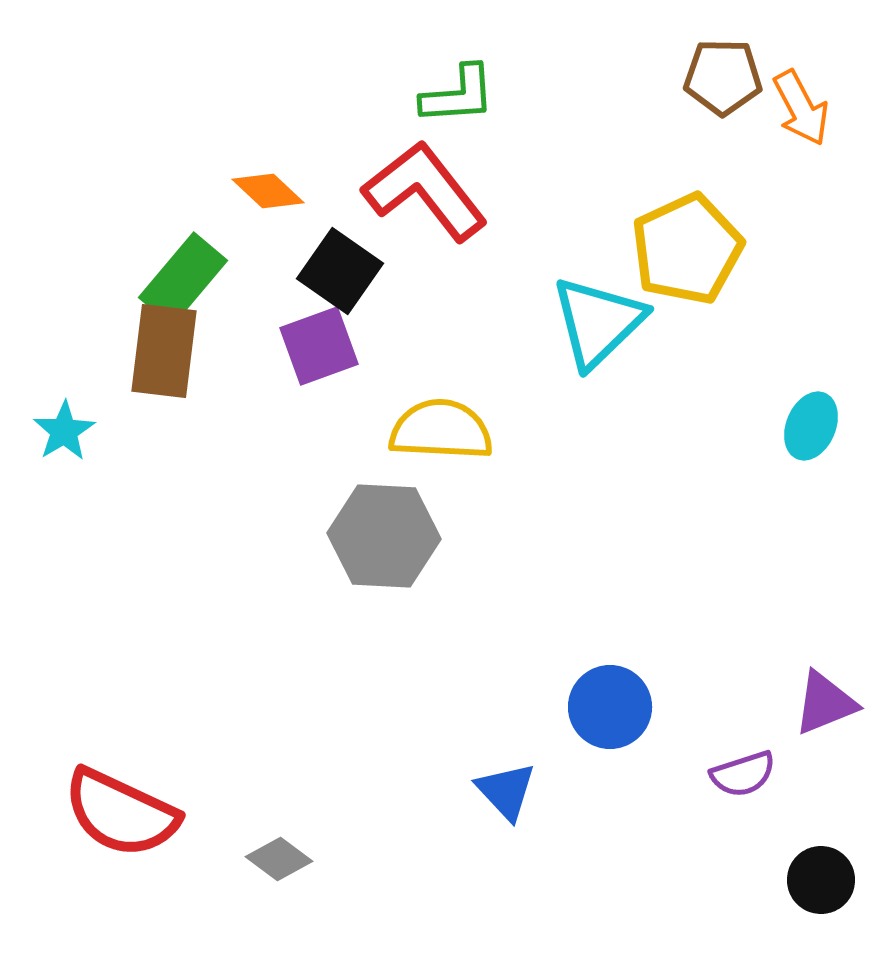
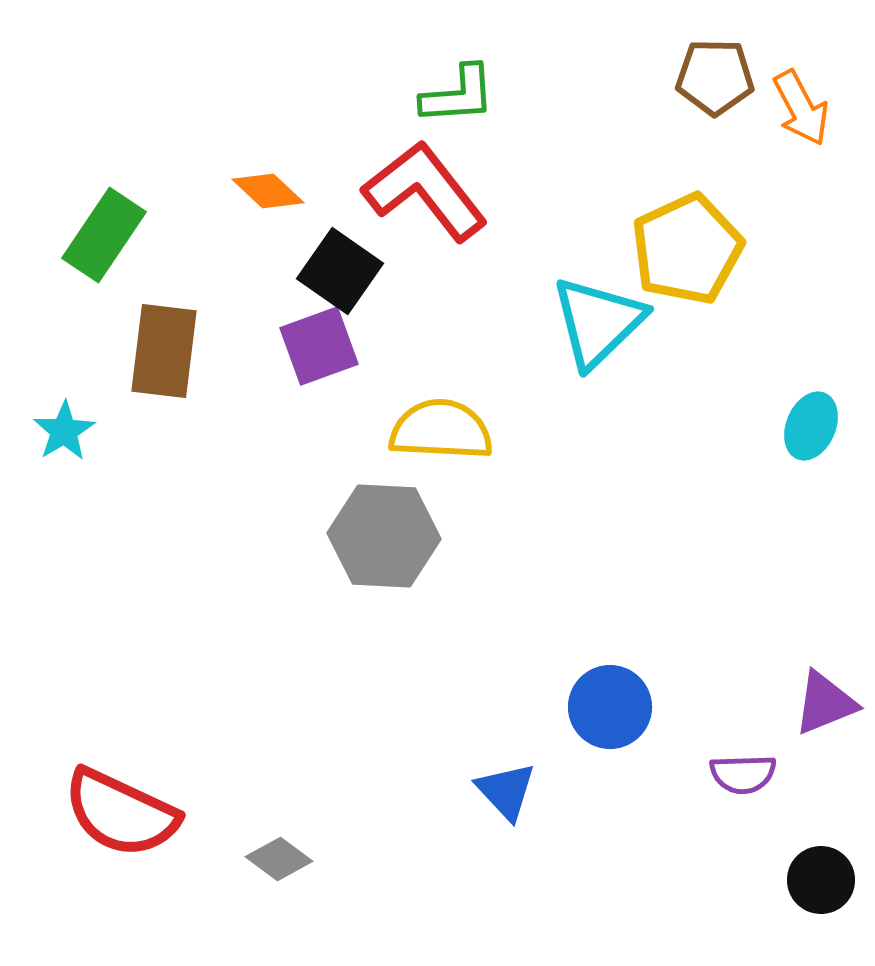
brown pentagon: moved 8 px left
green rectangle: moved 79 px left, 44 px up; rotated 6 degrees counterclockwise
purple semicircle: rotated 16 degrees clockwise
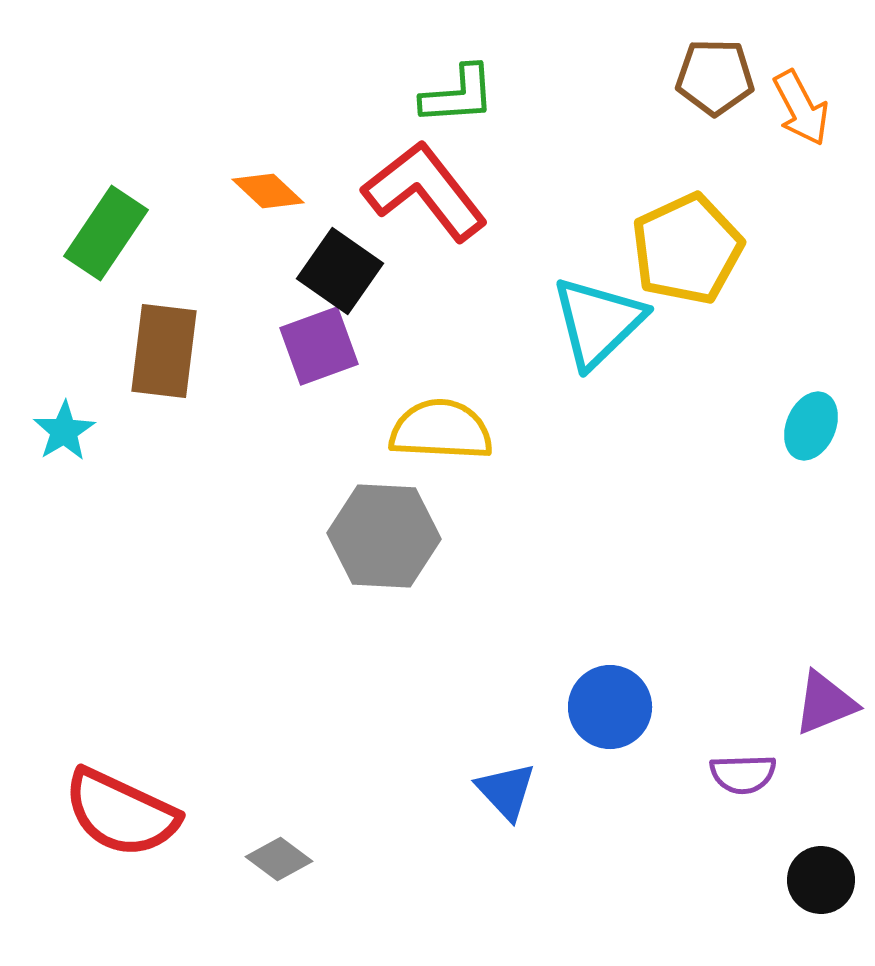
green rectangle: moved 2 px right, 2 px up
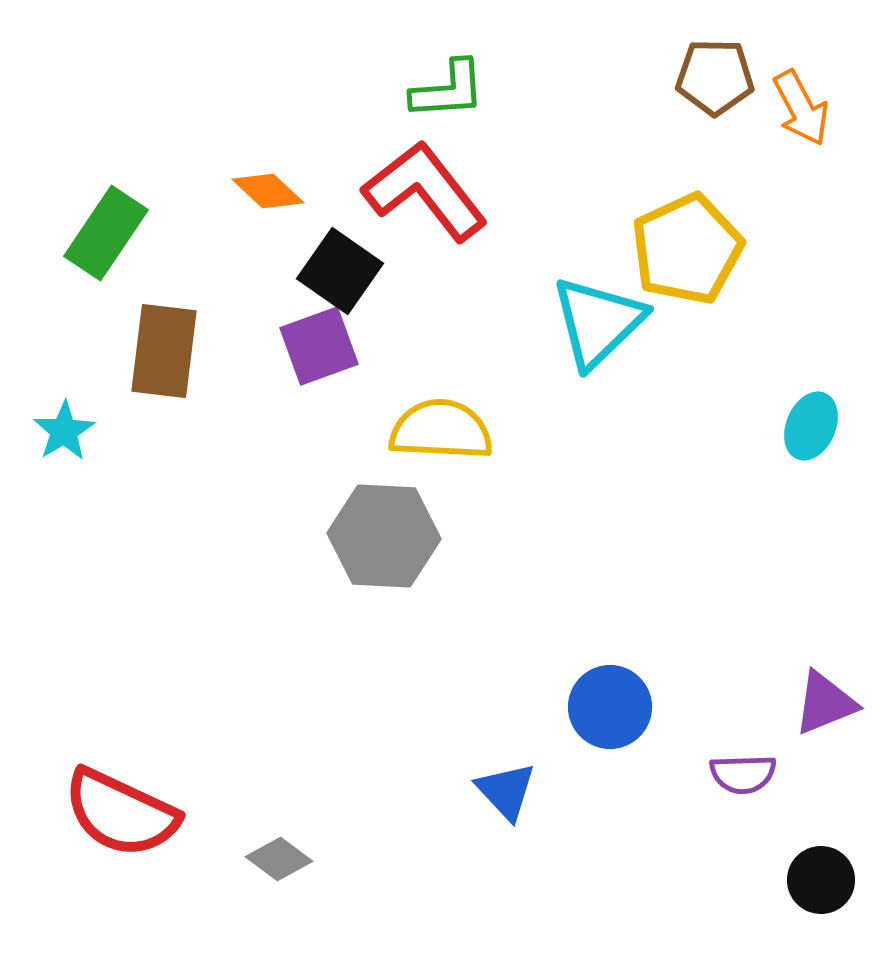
green L-shape: moved 10 px left, 5 px up
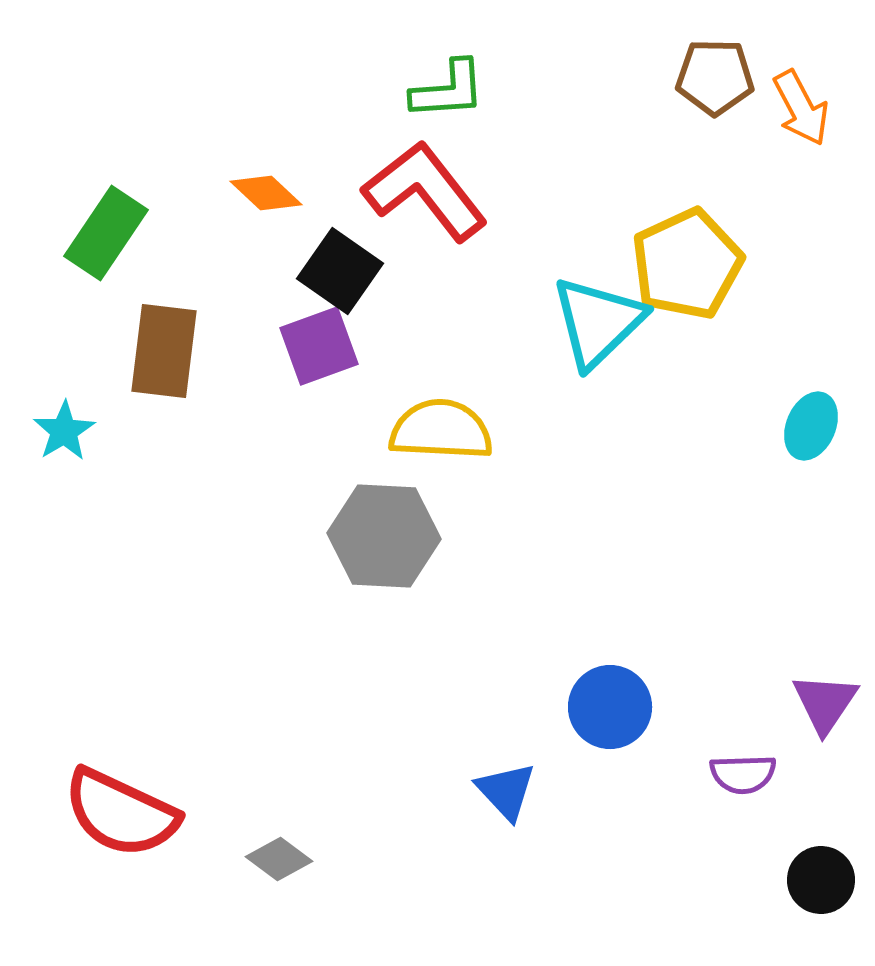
orange diamond: moved 2 px left, 2 px down
yellow pentagon: moved 15 px down
purple triangle: rotated 34 degrees counterclockwise
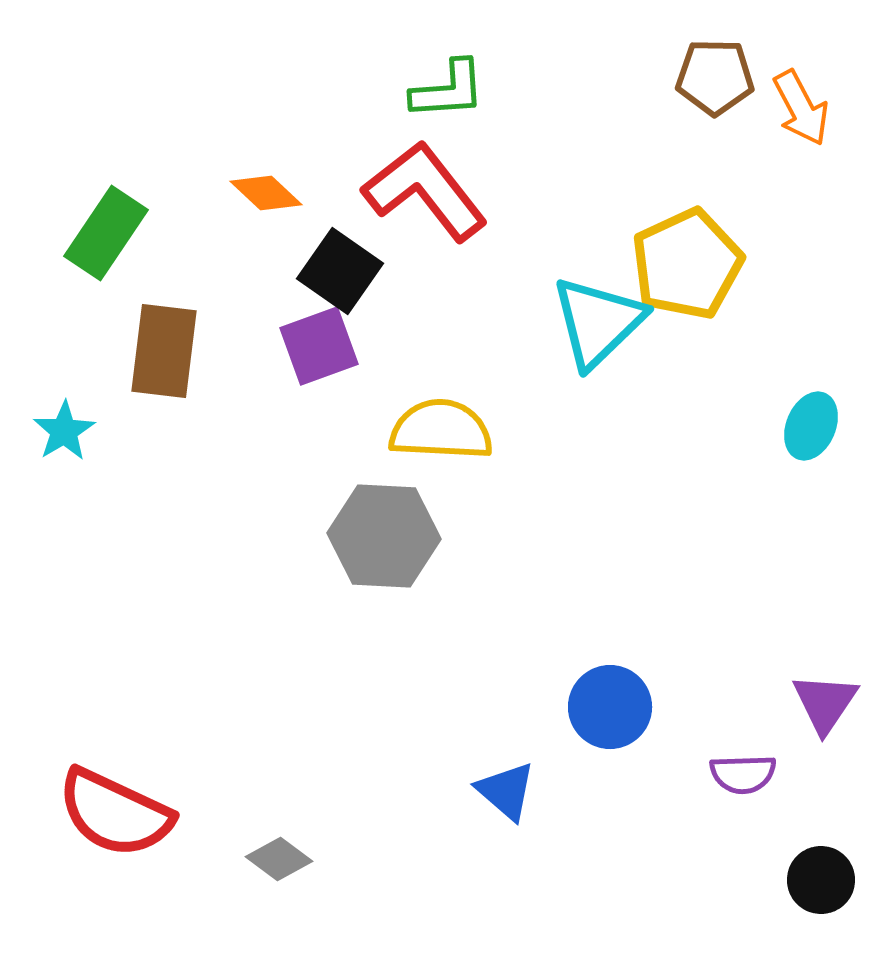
blue triangle: rotated 6 degrees counterclockwise
red semicircle: moved 6 px left
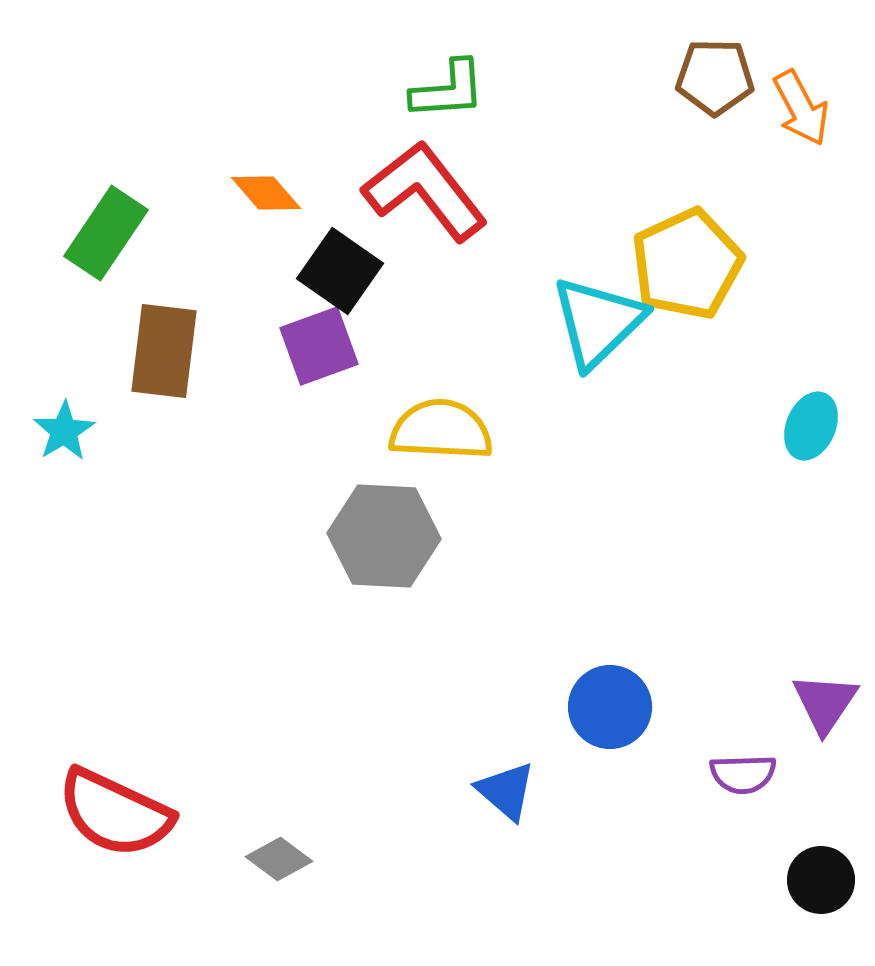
orange diamond: rotated 6 degrees clockwise
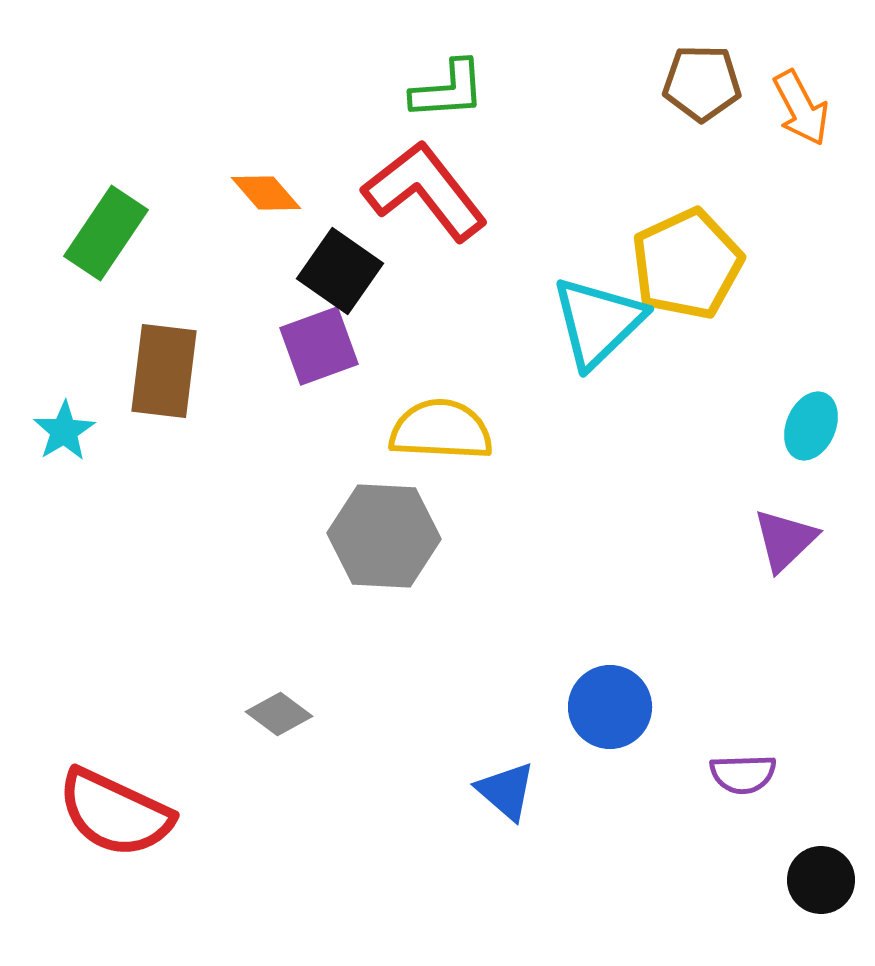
brown pentagon: moved 13 px left, 6 px down
brown rectangle: moved 20 px down
purple triangle: moved 40 px left, 163 px up; rotated 12 degrees clockwise
gray diamond: moved 145 px up
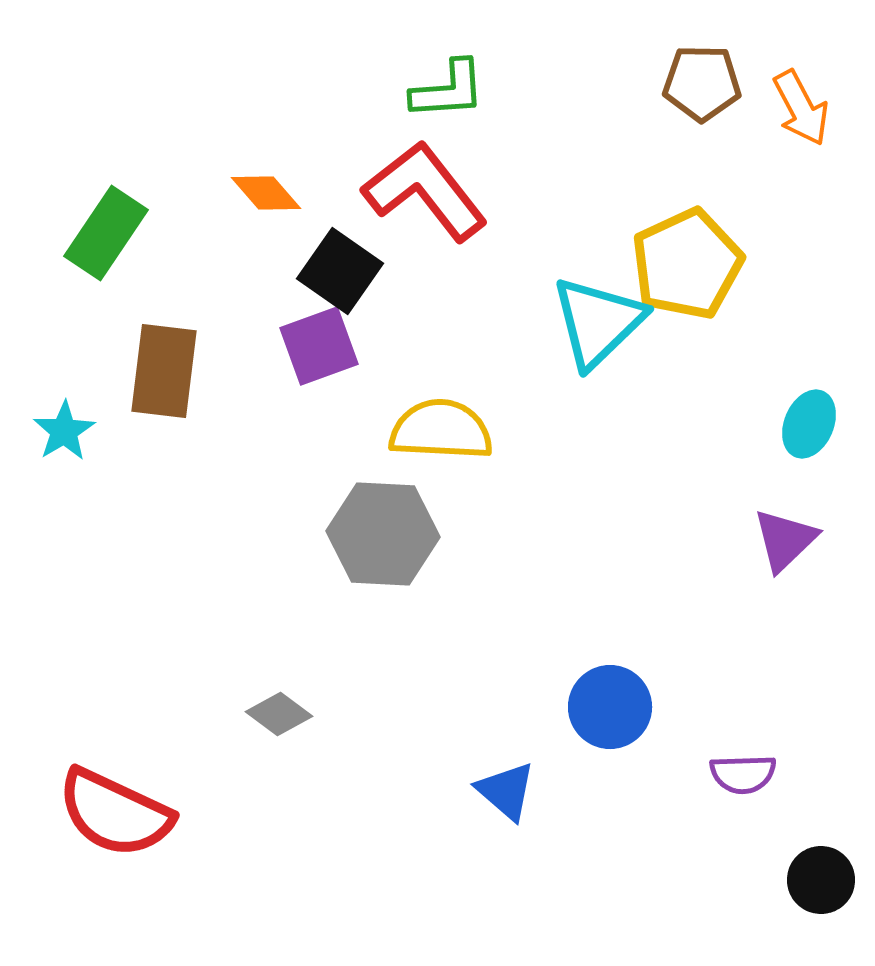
cyan ellipse: moved 2 px left, 2 px up
gray hexagon: moved 1 px left, 2 px up
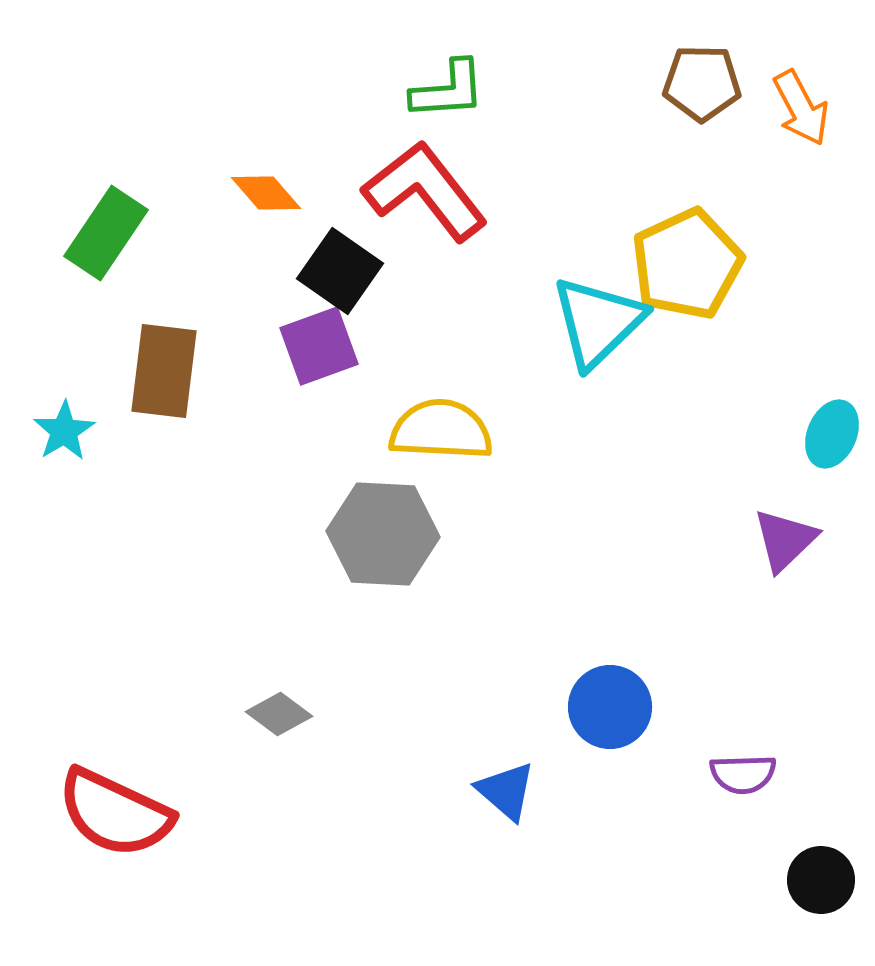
cyan ellipse: moved 23 px right, 10 px down
